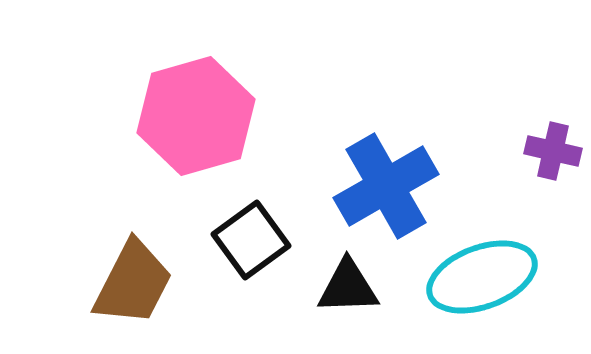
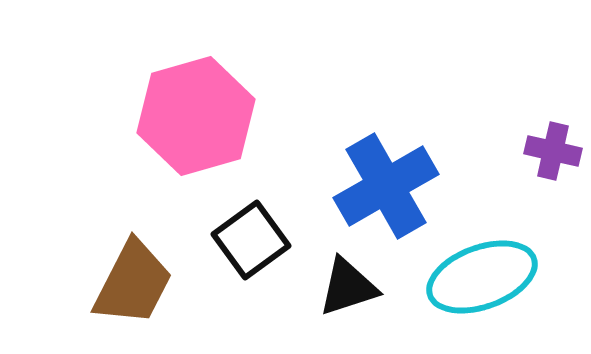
black triangle: rotated 16 degrees counterclockwise
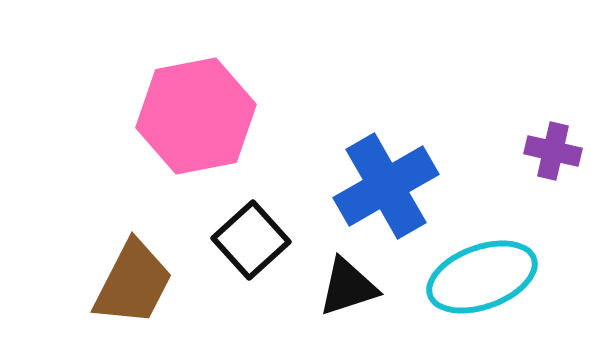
pink hexagon: rotated 5 degrees clockwise
black square: rotated 6 degrees counterclockwise
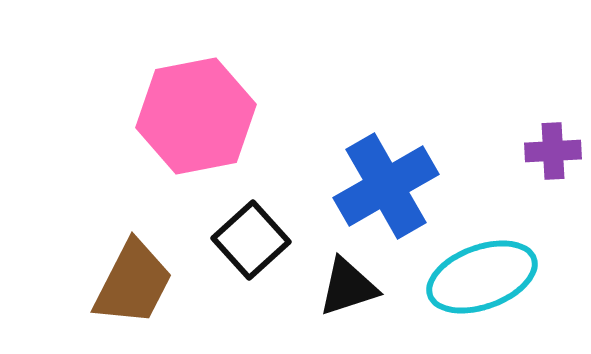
purple cross: rotated 16 degrees counterclockwise
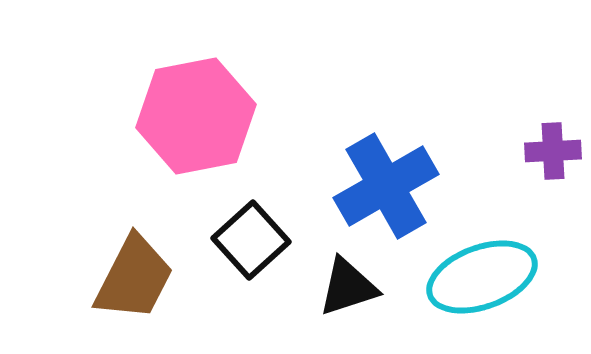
brown trapezoid: moved 1 px right, 5 px up
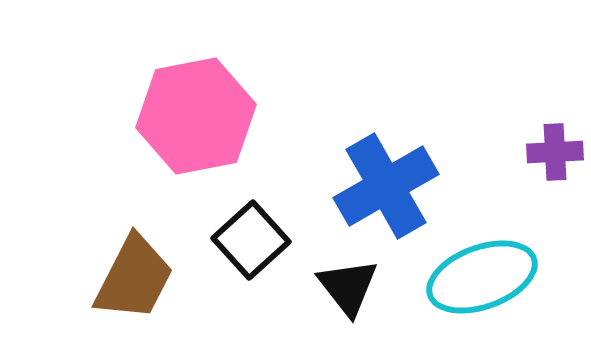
purple cross: moved 2 px right, 1 px down
black triangle: rotated 50 degrees counterclockwise
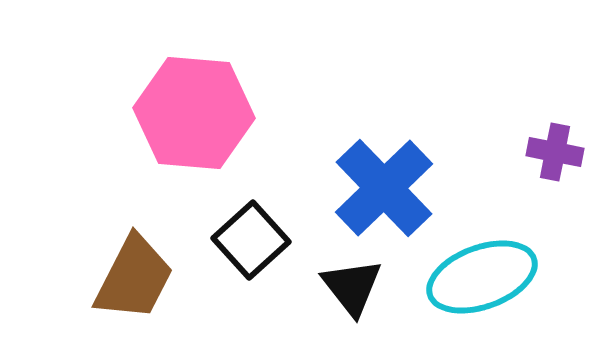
pink hexagon: moved 2 px left, 3 px up; rotated 16 degrees clockwise
purple cross: rotated 14 degrees clockwise
blue cross: moved 2 px left, 2 px down; rotated 14 degrees counterclockwise
black triangle: moved 4 px right
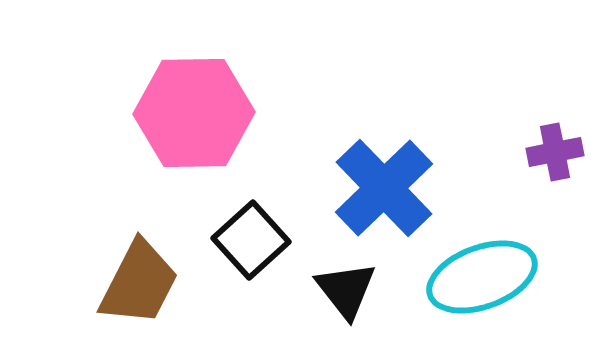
pink hexagon: rotated 6 degrees counterclockwise
purple cross: rotated 22 degrees counterclockwise
brown trapezoid: moved 5 px right, 5 px down
black triangle: moved 6 px left, 3 px down
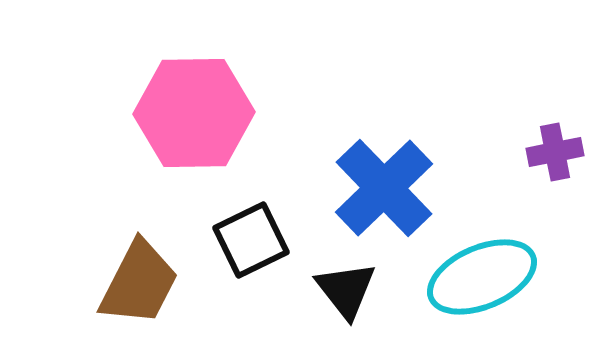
black square: rotated 16 degrees clockwise
cyan ellipse: rotated 3 degrees counterclockwise
